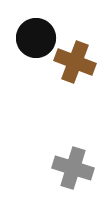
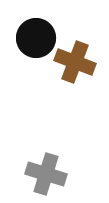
gray cross: moved 27 px left, 6 px down
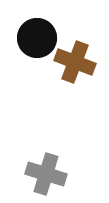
black circle: moved 1 px right
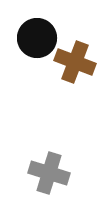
gray cross: moved 3 px right, 1 px up
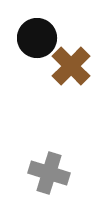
brown cross: moved 4 px left, 4 px down; rotated 24 degrees clockwise
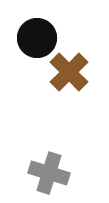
brown cross: moved 2 px left, 6 px down
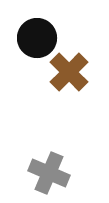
gray cross: rotated 6 degrees clockwise
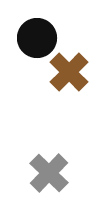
gray cross: rotated 21 degrees clockwise
